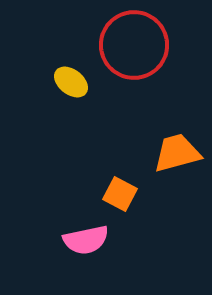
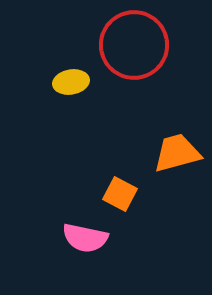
yellow ellipse: rotated 48 degrees counterclockwise
pink semicircle: moved 1 px left, 2 px up; rotated 24 degrees clockwise
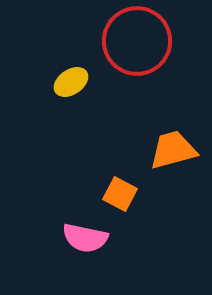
red circle: moved 3 px right, 4 px up
yellow ellipse: rotated 24 degrees counterclockwise
orange trapezoid: moved 4 px left, 3 px up
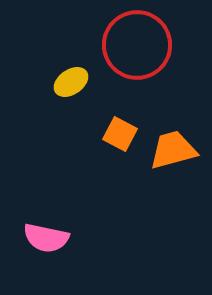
red circle: moved 4 px down
orange square: moved 60 px up
pink semicircle: moved 39 px left
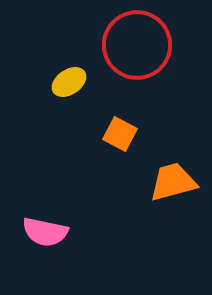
yellow ellipse: moved 2 px left
orange trapezoid: moved 32 px down
pink semicircle: moved 1 px left, 6 px up
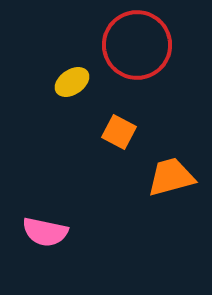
yellow ellipse: moved 3 px right
orange square: moved 1 px left, 2 px up
orange trapezoid: moved 2 px left, 5 px up
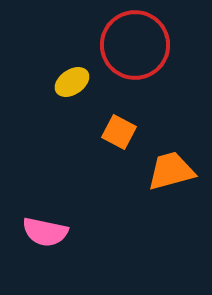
red circle: moved 2 px left
orange trapezoid: moved 6 px up
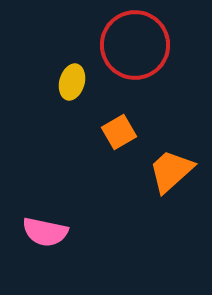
yellow ellipse: rotated 40 degrees counterclockwise
orange square: rotated 32 degrees clockwise
orange trapezoid: rotated 27 degrees counterclockwise
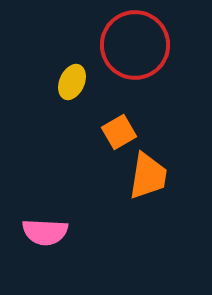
yellow ellipse: rotated 8 degrees clockwise
orange trapezoid: moved 23 px left, 5 px down; rotated 141 degrees clockwise
pink semicircle: rotated 9 degrees counterclockwise
